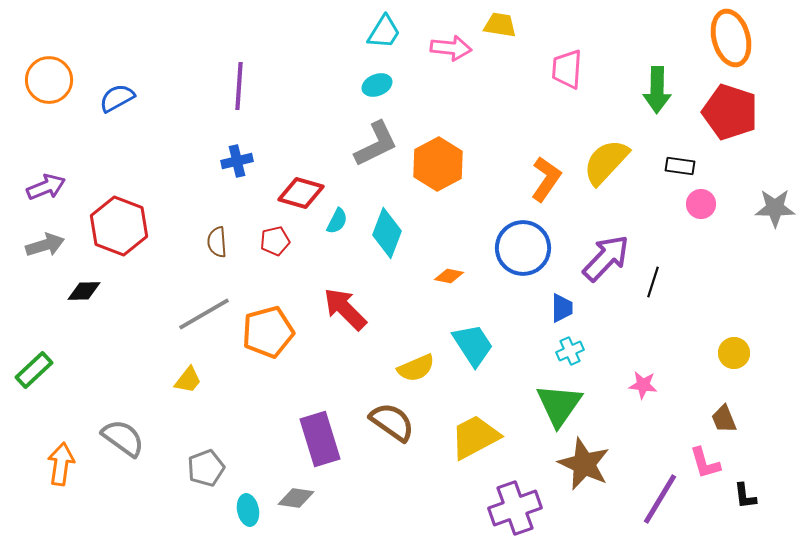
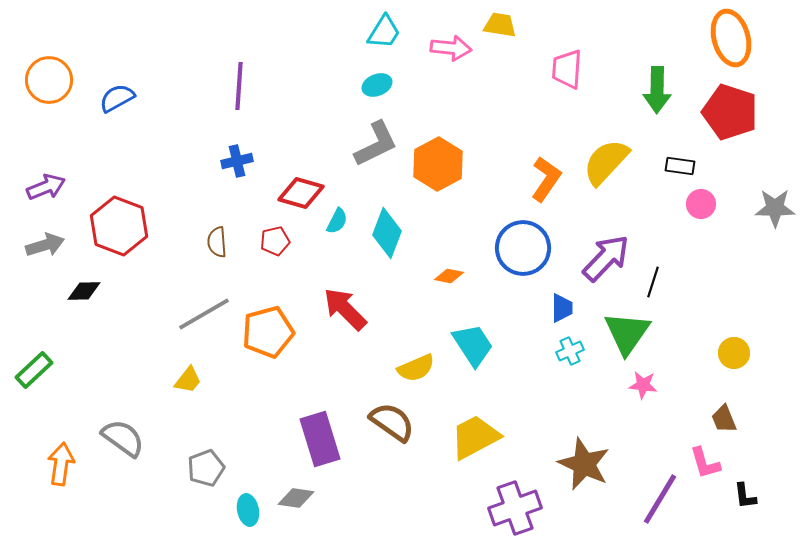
green triangle at (559, 405): moved 68 px right, 72 px up
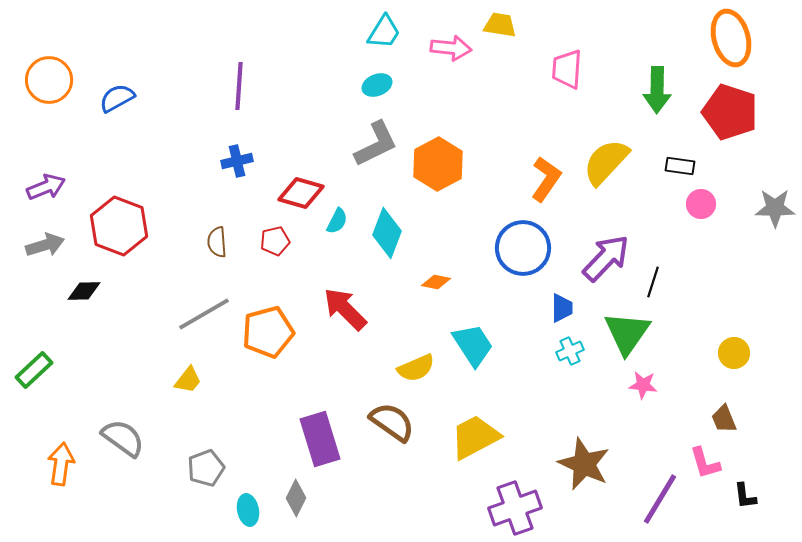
orange diamond at (449, 276): moved 13 px left, 6 px down
gray diamond at (296, 498): rotated 72 degrees counterclockwise
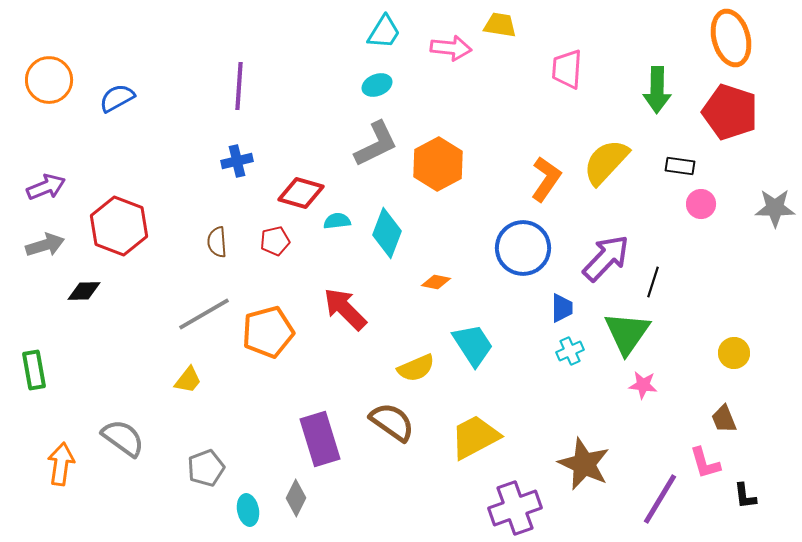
cyan semicircle at (337, 221): rotated 124 degrees counterclockwise
green rectangle at (34, 370): rotated 57 degrees counterclockwise
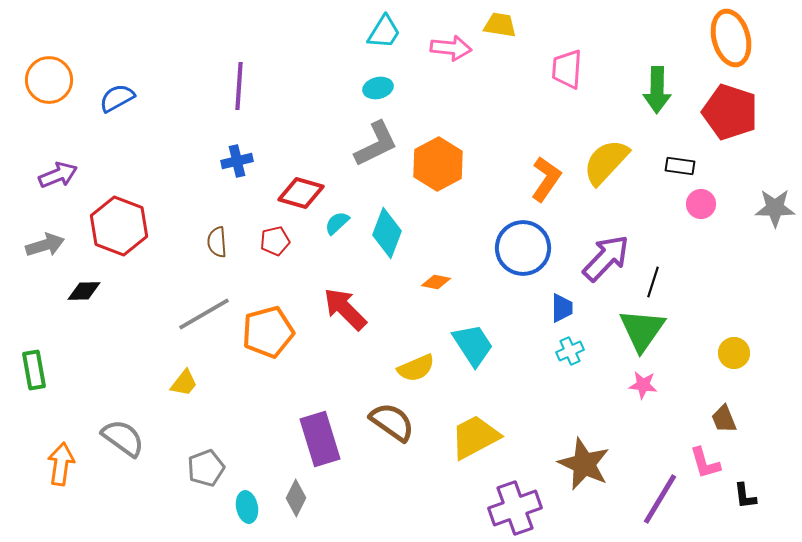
cyan ellipse at (377, 85): moved 1 px right, 3 px down; rotated 8 degrees clockwise
purple arrow at (46, 187): moved 12 px right, 12 px up
cyan semicircle at (337, 221): moved 2 px down; rotated 36 degrees counterclockwise
green triangle at (627, 333): moved 15 px right, 3 px up
yellow trapezoid at (188, 380): moved 4 px left, 3 px down
cyan ellipse at (248, 510): moved 1 px left, 3 px up
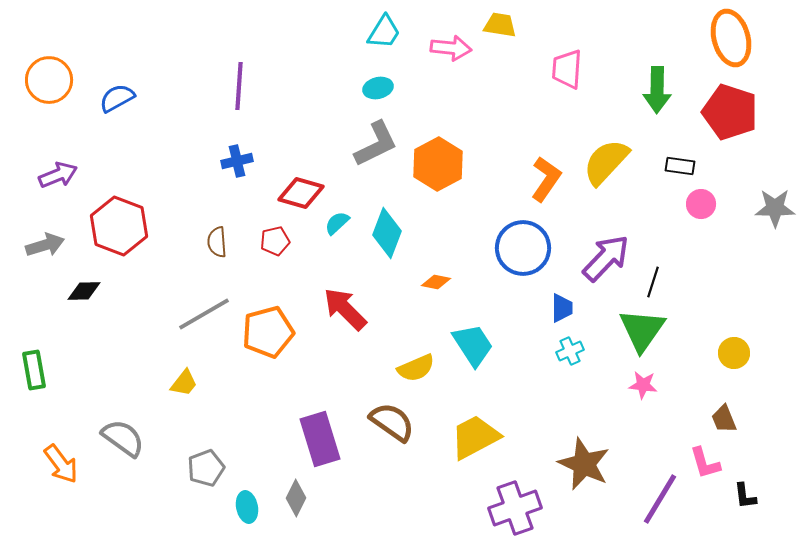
orange arrow at (61, 464): rotated 135 degrees clockwise
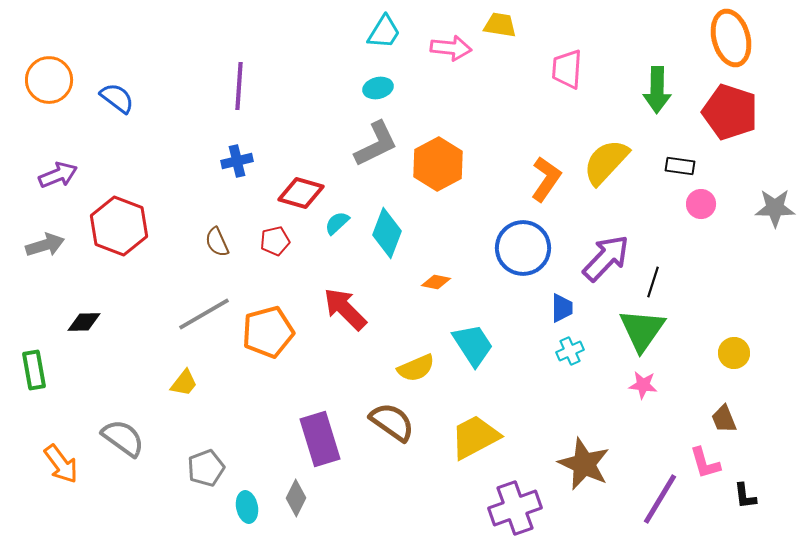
blue semicircle at (117, 98): rotated 66 degrees clockwise
brown semicircle at (217, 242): rotated 20 degrees counterclockwise
black diamond at (84, 291): moved 31 px down
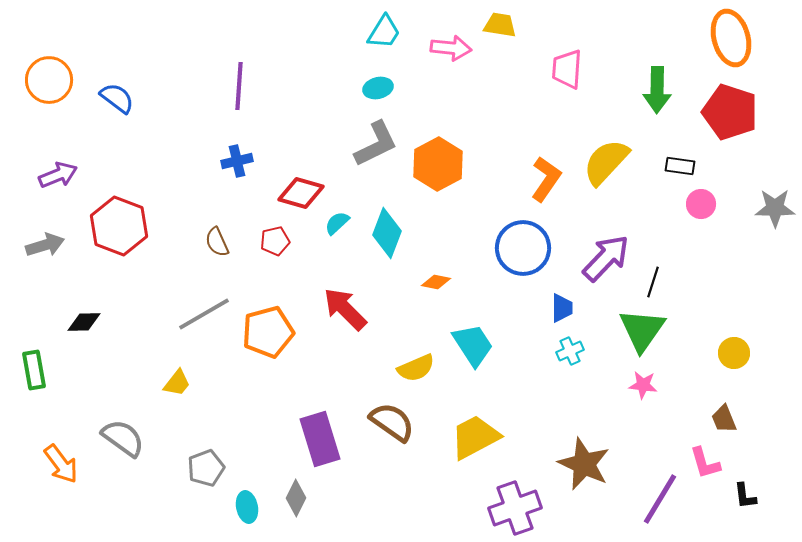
yellow trapezoid at (184, 383): moved 7 px left
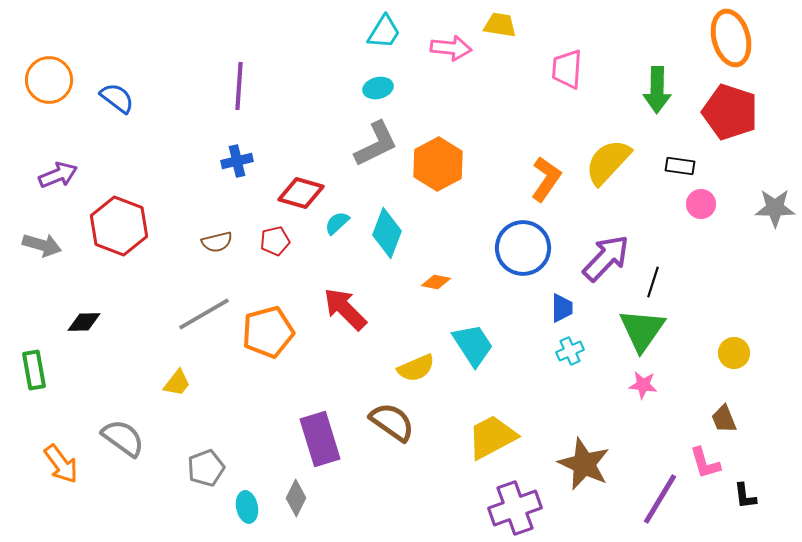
yellow semicircle at (606, 162): moved 2 px right
brown semicircle at (217, 242): rotated 80 degrees counterclockwise
gray arrow at (45, 245): moved 3 px left; rotated 33 degrees clockwise
yellow trapezoid at (475, 437): moved 17 px right
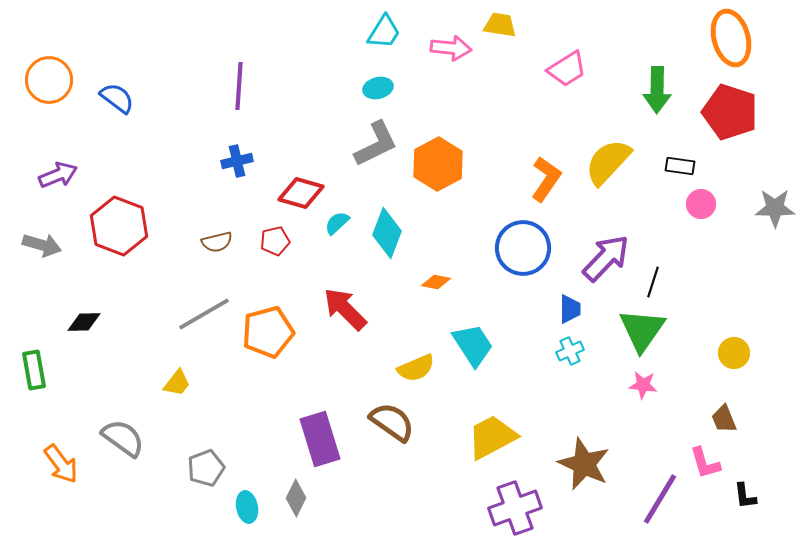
pink trapezoid at (567, 69): rotated 126 degrees counterclockwise
blue trapezoid at (562, 308): moved 8 px right, 1 px down
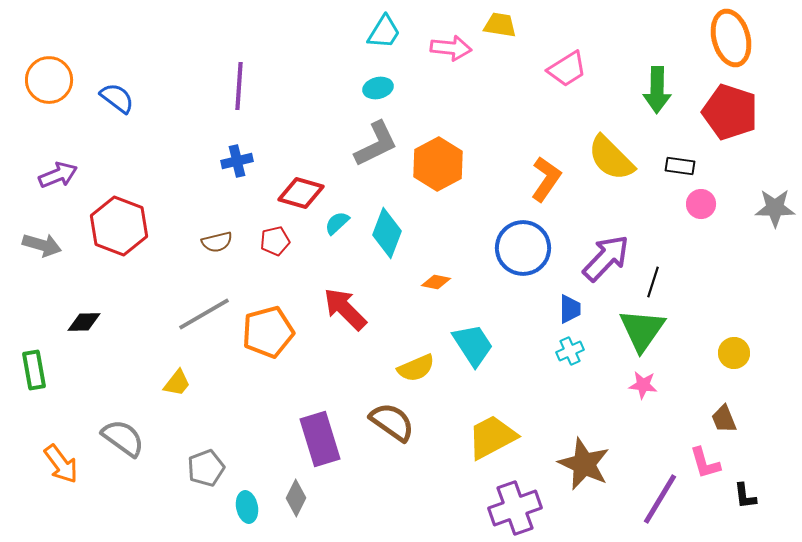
yellow semicircle at (608, 162): moved 3 px right, 4 px up; rotated 88 degrees counterclockwise
